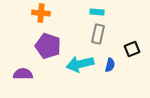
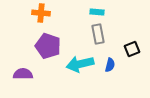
gray rectangle: rotated 24 degrees counterclockwise
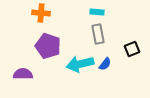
blue semicircle: moved 5 px left, 1 px up; rotated 24 degrees clockwise
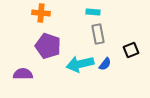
cyan rectangle: moved 4 px left
black square: moved 1 px left, 1 px down
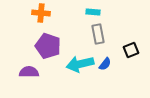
purple semicircle: moved 6 px right, 2 px up
